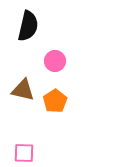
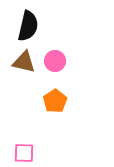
brown triangle: moved 1 px right, 28 px up
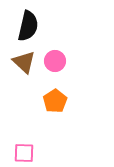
brown triangle: rotated 30 degrees clockwise
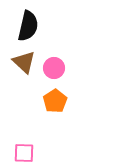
pink circle: moved 1 px left, 7 px down
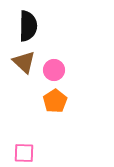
black semicircle: rotated 12 degrees counterclockwise
pink circle: moved 2 px down
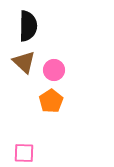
orange pentagon: moved 4 px left
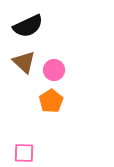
black semicircle: rotated 64 degrees clockwise
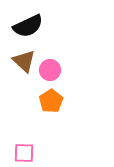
brown triangle: moved 1 px up
pink circle: moved 4 px left
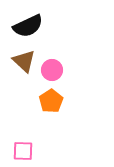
pink circle: moved 2 px right
pink square: moved 1 px left, 2 px up
